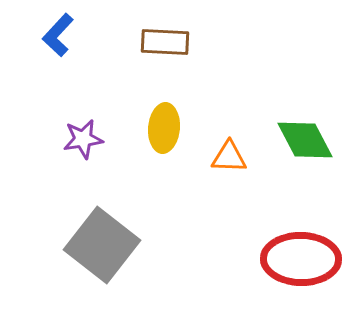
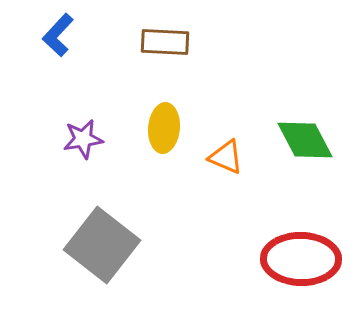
orange triangle: moved 3 px left; rotated 21 degrees clockwise
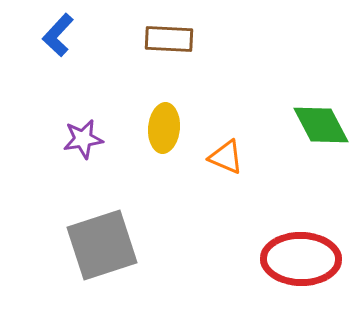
brown rectangle: moved 4 px right, 3 px up
green diamond: moved 16 px right, 15 px up
gray square: rotated 34 degrees clockwise
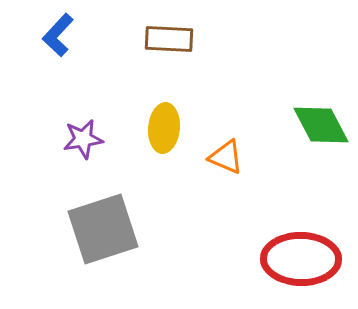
gray square: moved 1 px right, 16 px up
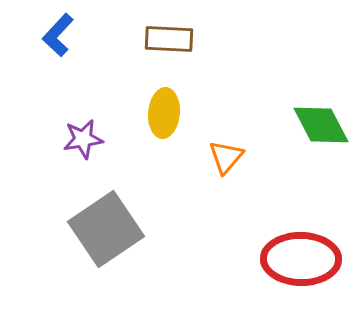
yellow ellipse: moved 15 px up
orange triangle: rotated 48 degrees clockwise
gray square: moved 3 px right; rotated 16 degrees counterclockwise
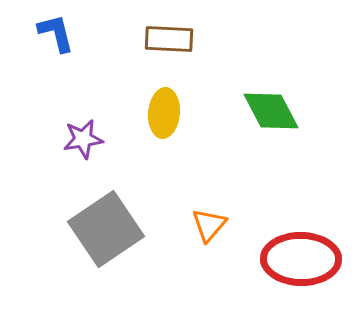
blue L-shape: moved 2 px left, 2 px up; rotated 123 degrees clockwise
green diamond: moved 50 px left, 14 px up
orange triangle: moved 17 px left, 68 px down
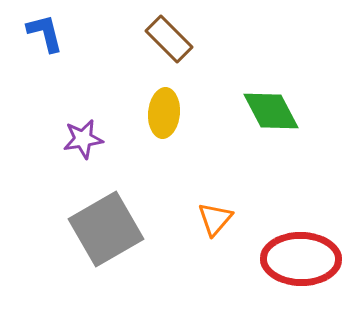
blue L-shape: moved 11 px left
brown rectangle: rotated 42 degrees clockwise
orange triangle: moved 6 px right, 6 px up
gray square: rotated 4 degrees clockwise
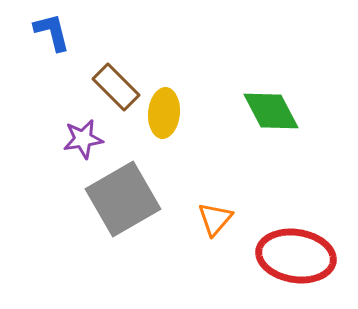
blue L-shape: moved 7 px right, 1 px up
brown rectangle: moved 53 px left, 48 px down
gray square: moved 17 px right, 30 px up
red ellipse: moved 5 px left, 3 px up; rotated 8 degrees clockwise
